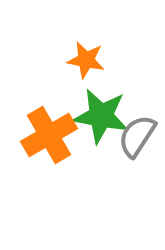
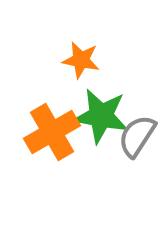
orange star: moved 5 px left
orange cross: moved 3 px right, 3 px up
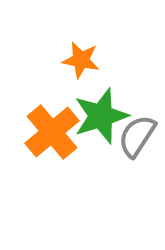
green star: rotated 28 degrees counterclockwise
orange cross: rotated 10 degrees counterclockwise
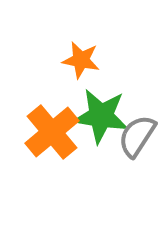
green star: rotated 26 degrees clockwise
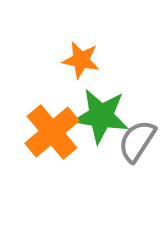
gray semicircle: moved 5 px down
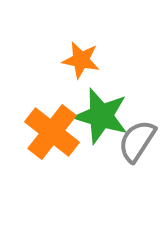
green star: rotated 8 degrees clockwise
orange cross: rotated 12 degrees counterclockwise
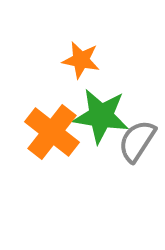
green star: rotated 8 degrees counterclockwise
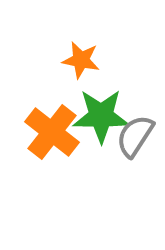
green star: rotated 8 degrees counterclockwise
gray semicircle: moved 2 px left, 5 px up
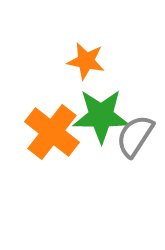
orange star: moved 5 px right, 1 px down
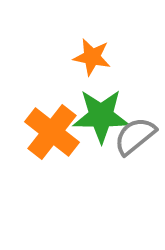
orange star: moved 6 px right, 4 px up
gray semicircle: rotated 18 degrees clockwise
